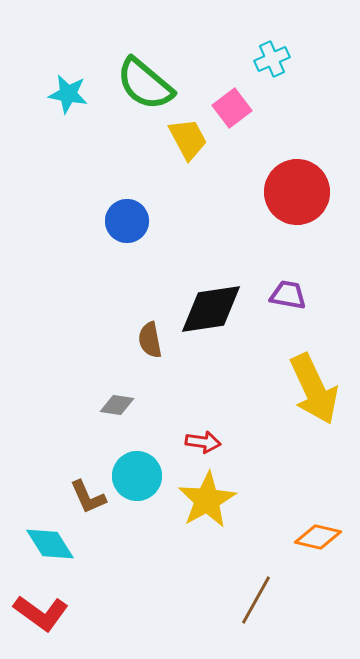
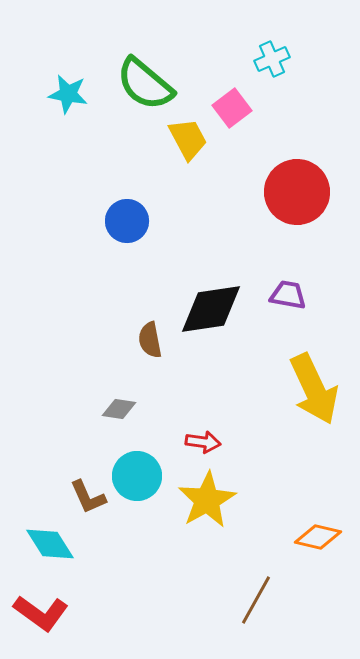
gray diamond: moved 2 px right, 4 px down
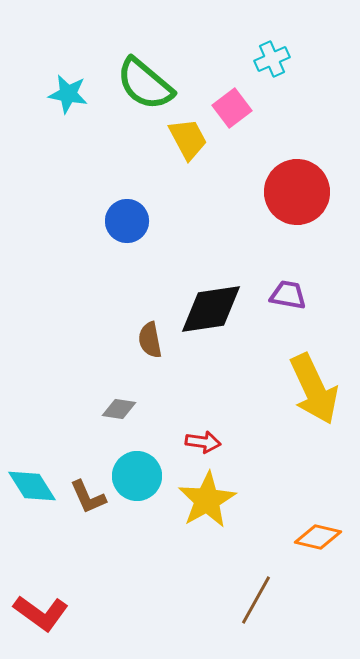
cyan diamond: moved 18 px left, 58 px up
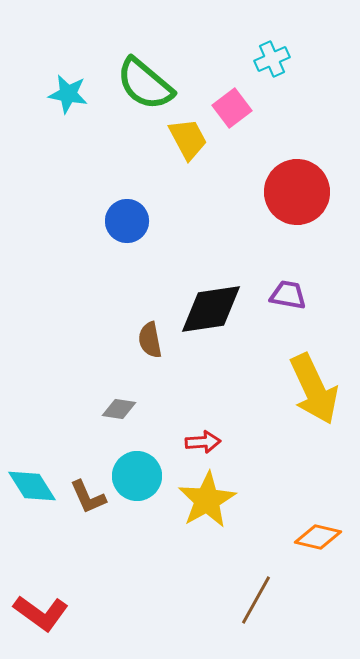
red arrow: rotated 12 degrees counterclockwise
